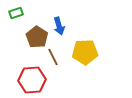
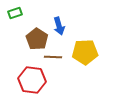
green rectangle: moved 1 px left
brown pentagon: moved 2 px down
brown line: rotated 60 degrees counterclockwise
red hexagon: rotated 12 degrees clockwise
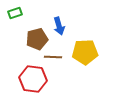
brown pentagon: rotated 25 degrees clockwise
red hexagon: moved 1 px right, 1 px up
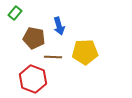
green rectangle: rotated 32 degrees counterclockwise
brown pentagon: moved 3 px left, 1 px up; rotated 25 degrees clockwise
red hexagon: rotated 12 degrees clockwise
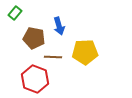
red hexagon: moved 2 px right
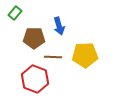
brown pentagon: rotated 10 degrees counterclockwise
yellow pentagon: moved 3 px down
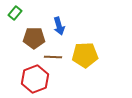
red hexagon: rotated 20 degrees clockwise
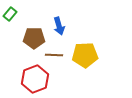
green rectangle: moved 5 px left, 1 px down
brown line: moved 1 px right, 2 px up
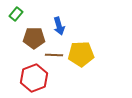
green rectangle: moved 6 px right
yellow pentagon: moved 4 px left, 1 px up
red hexagon: moved 1 px left, 1 px up
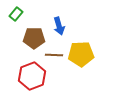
red hexagon: moved 2 px left, 2 px up
